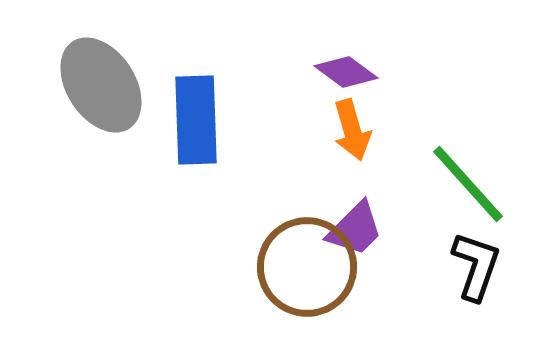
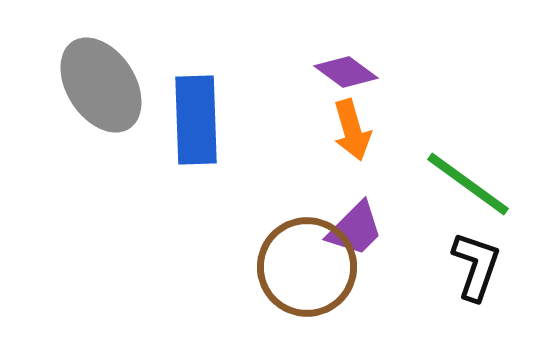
green line: rotated 12 degrees counterclockwise
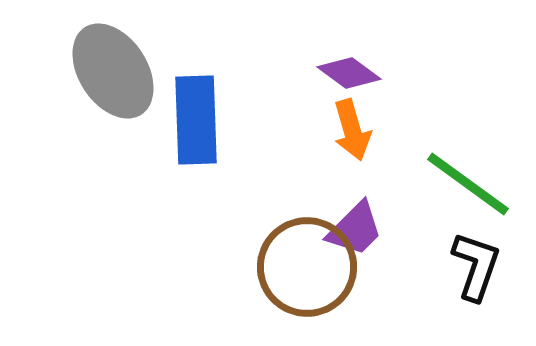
purple diamond: moved 3 px right, 1 px down
gray ellipse: moved 12 px right, 14 px up
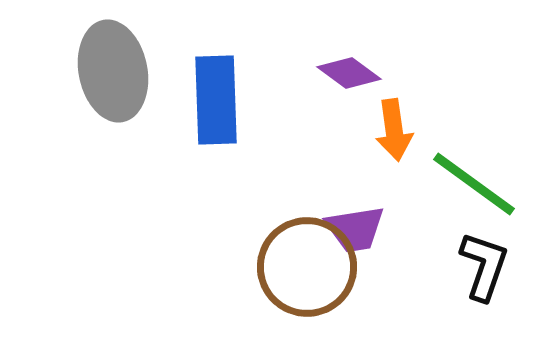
gray ellipse: rotated 22 degrees clockwise
blue rectangle: moved 20 px right, 20 px up
orange arrow: moved 42 px right; rotated 8 degrees clockwise
green line: moved 6 px right
purple trapezoid: rotated 36 degrees clockwise
black L-shape: moved 8 px right
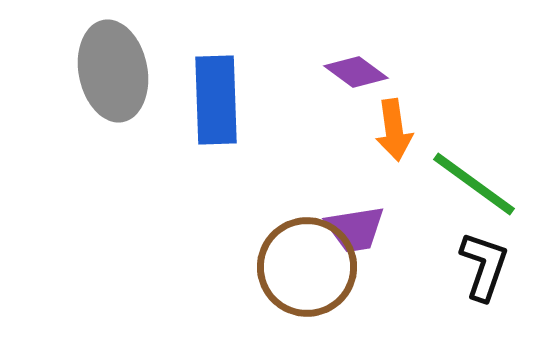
purple diamond: moved 7 px right, 1 px up
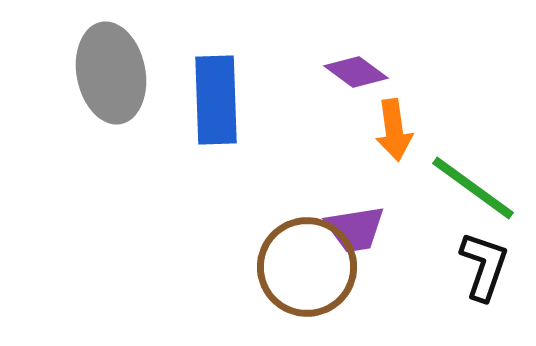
gray ellipse: moved 2 px left, 2 px down
green line: moved 1 px left, 4 px down
